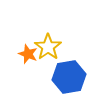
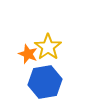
blue hexagon: moved 24 px left, 5 px down
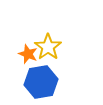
blue hexagon: moved 4 px left
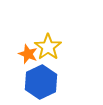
blue hexagon: rotated 16 degrees counterclockwise
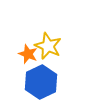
yellow star: moved 1 px up; rotated 12 degrees counterclockwise
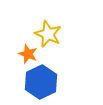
yellow star: moved 12 px up
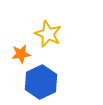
orange star: moved 7 px left; rotated 30 degrees counterclockwise
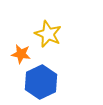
orange star: rotated 18 degrees clockwise
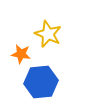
blue hexagon: rotated 20 degrees clockwise
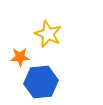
orange star: moved 1 px left, 3 px down; rotated 12 degrees counterclockwise
